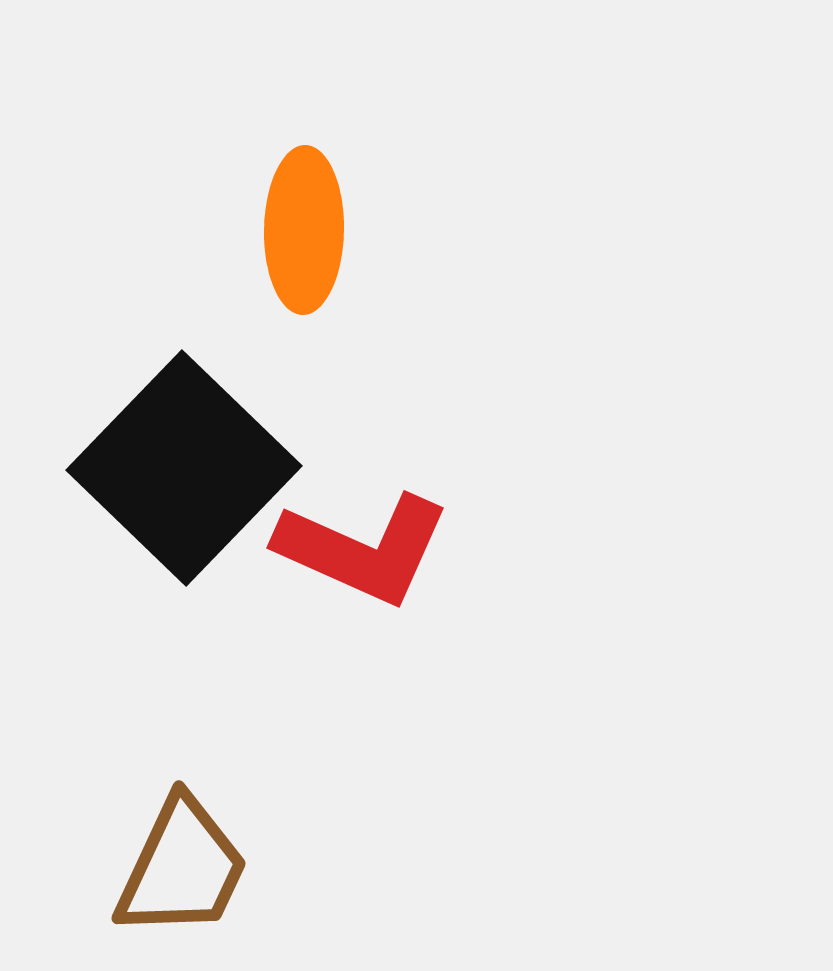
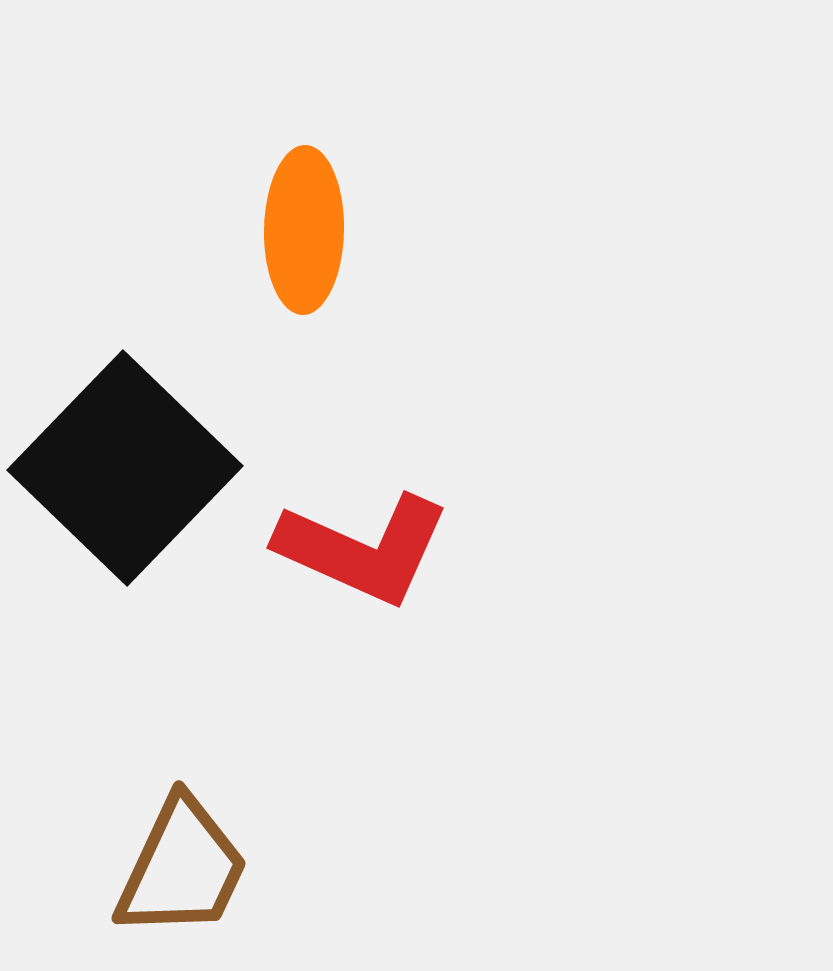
black square: moved 59 px left
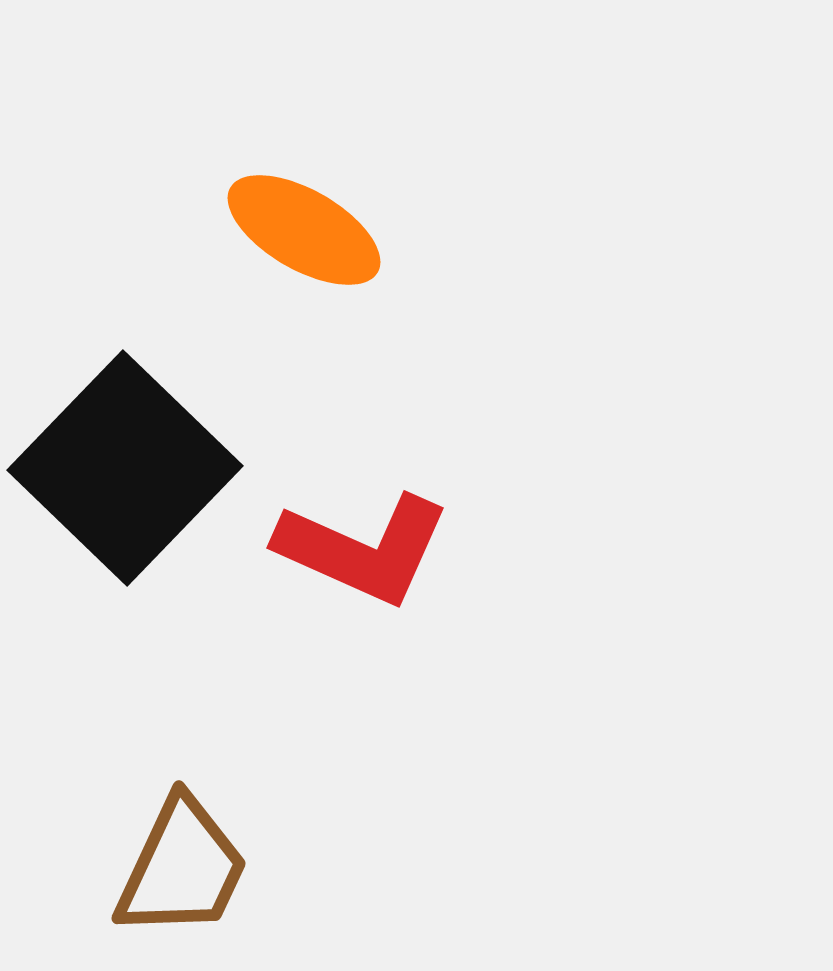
orange ellipse: rotated 61 degrees counterclockwise
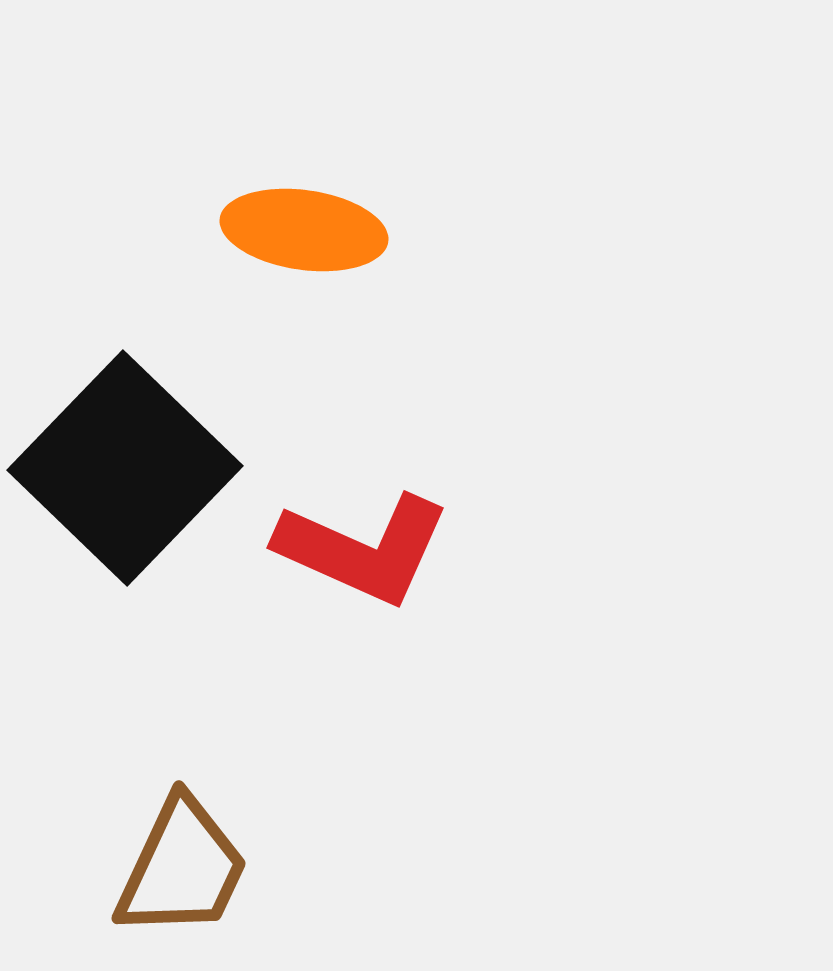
orange ellipse: rotated 22 degrees counterclockwise
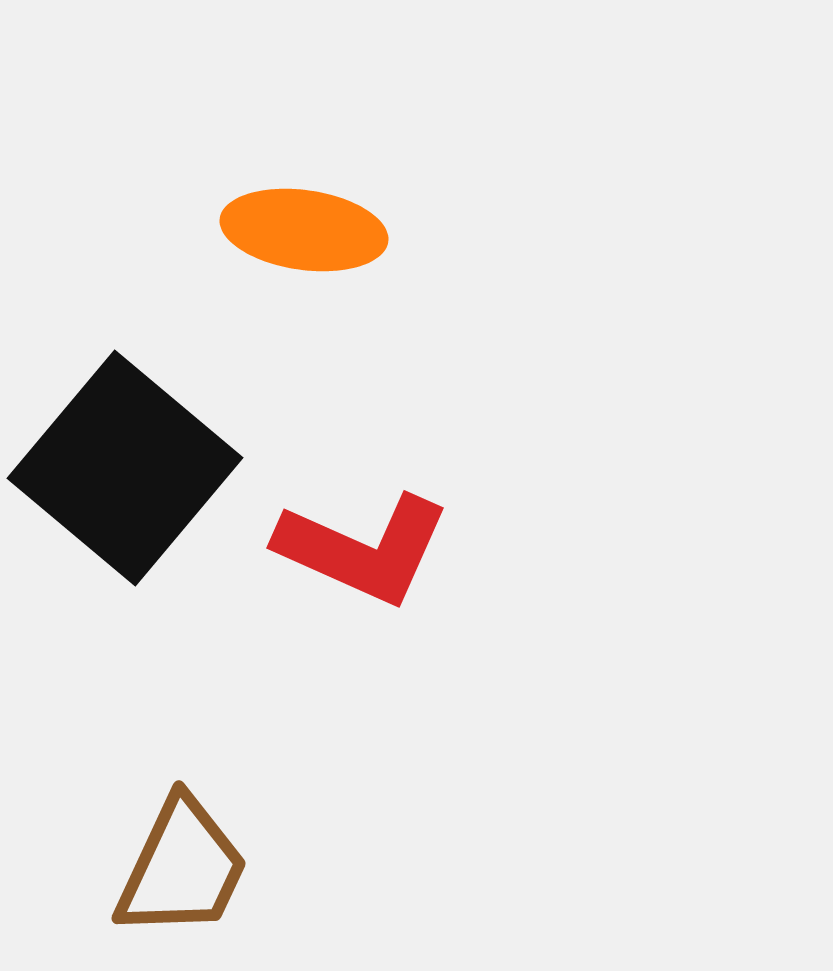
black square: rotated 4 degrees counterclockwise
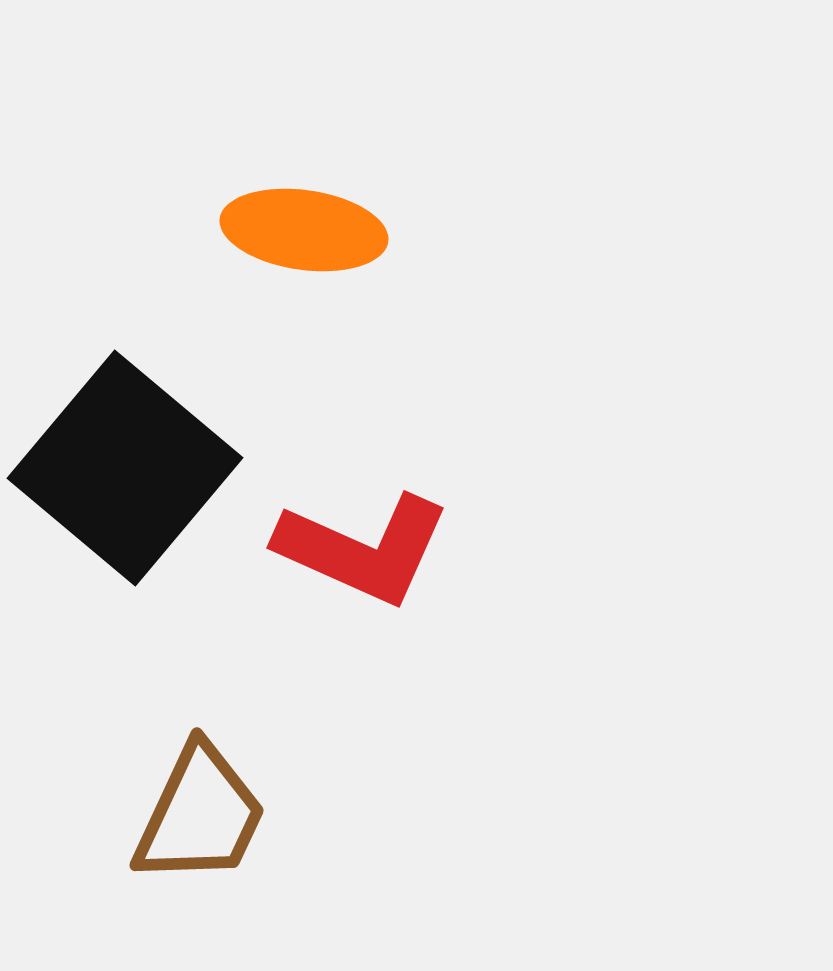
brown trapezoid: moved 18 px right, 53 px up
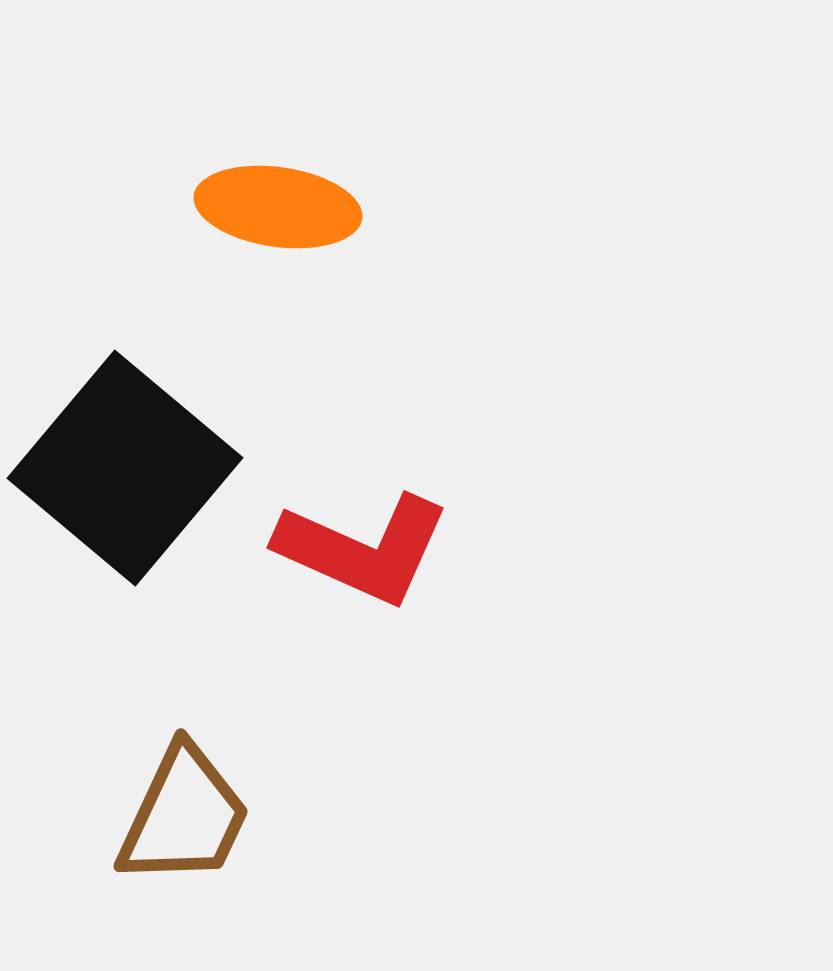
orange ellipse: moved 26 px left, 23 px up
brown trapezoid: moved 16 px left, 1 px down
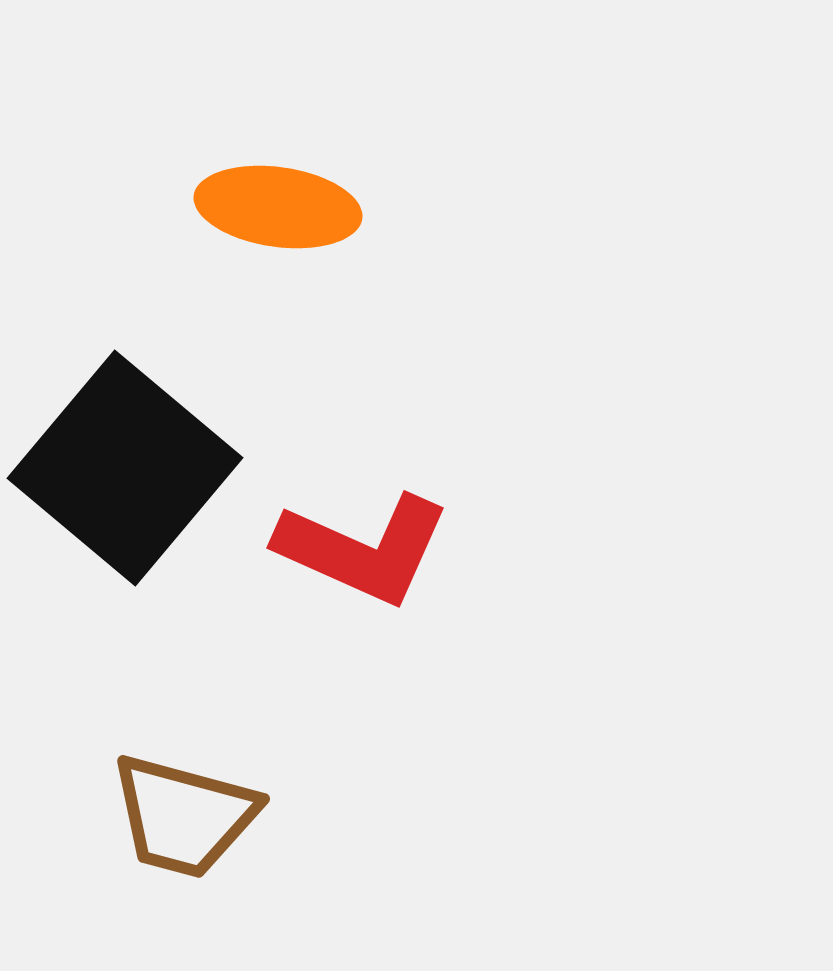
brown trapezoid: rotated 80 degrees clockwise
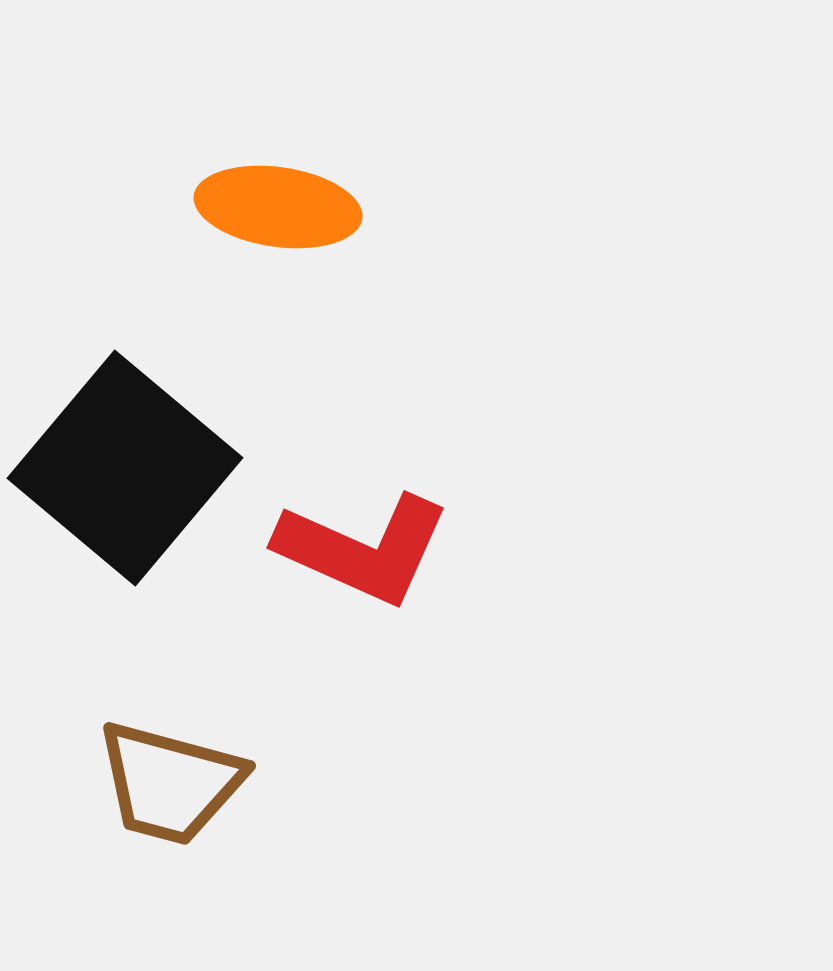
brown trapezoid: moved 14 px left, 33 px up
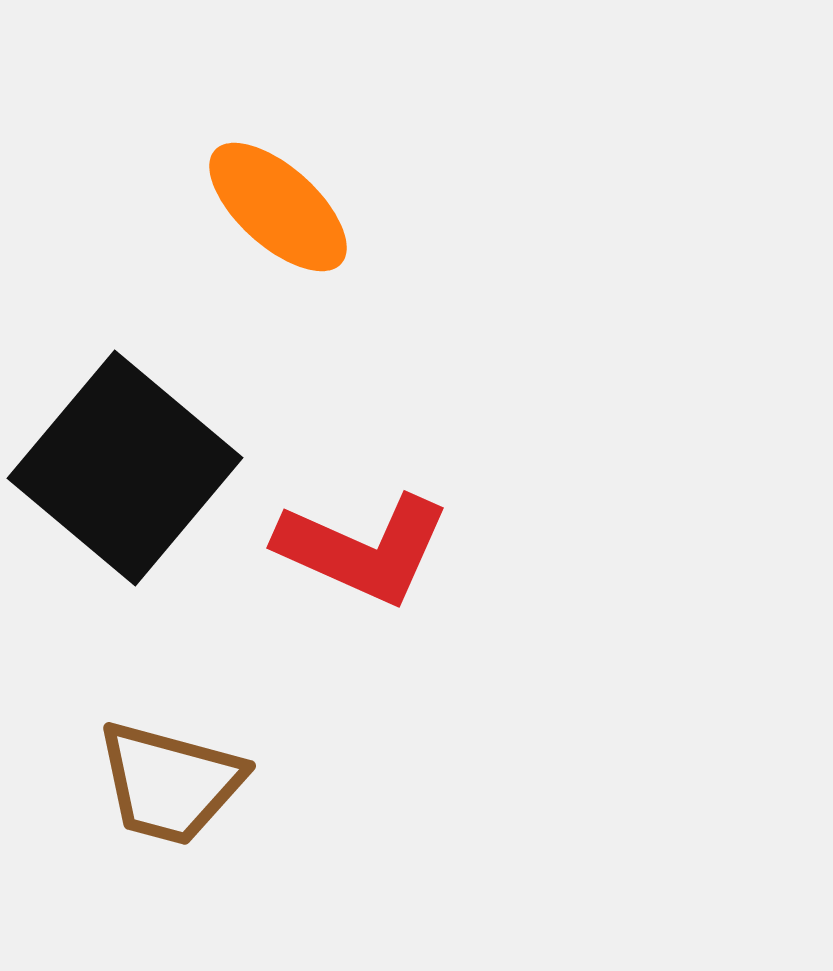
orange ellipse: rotated 34 degrees clockwise
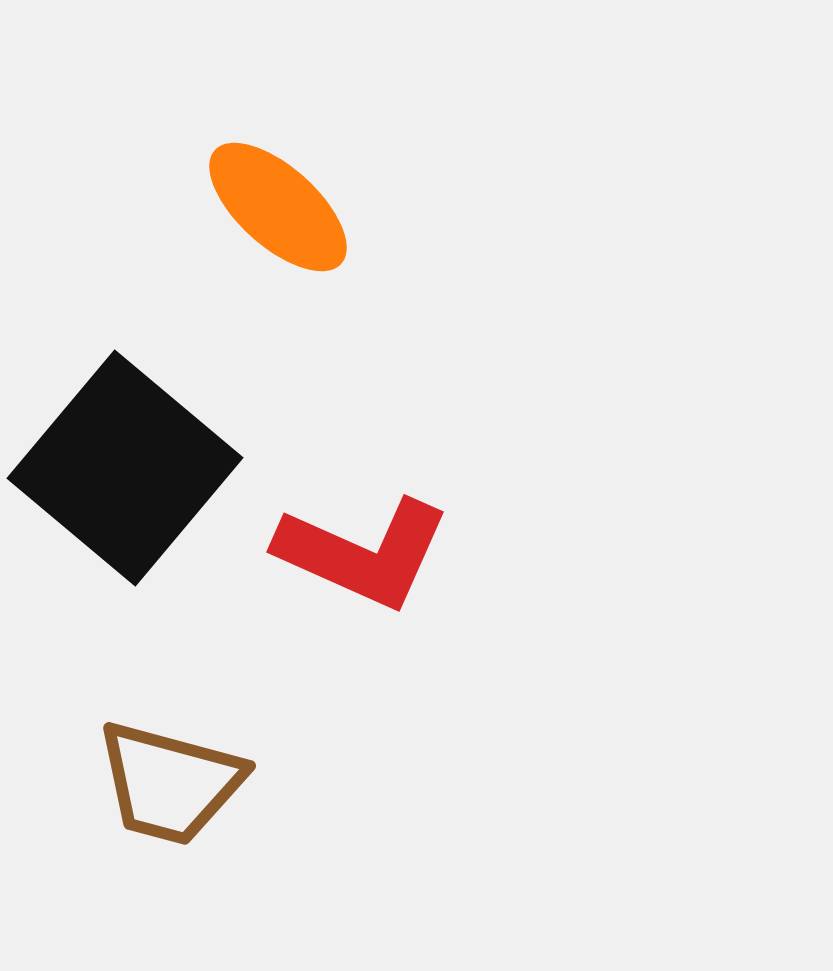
red L-shape: moved 4 px down
